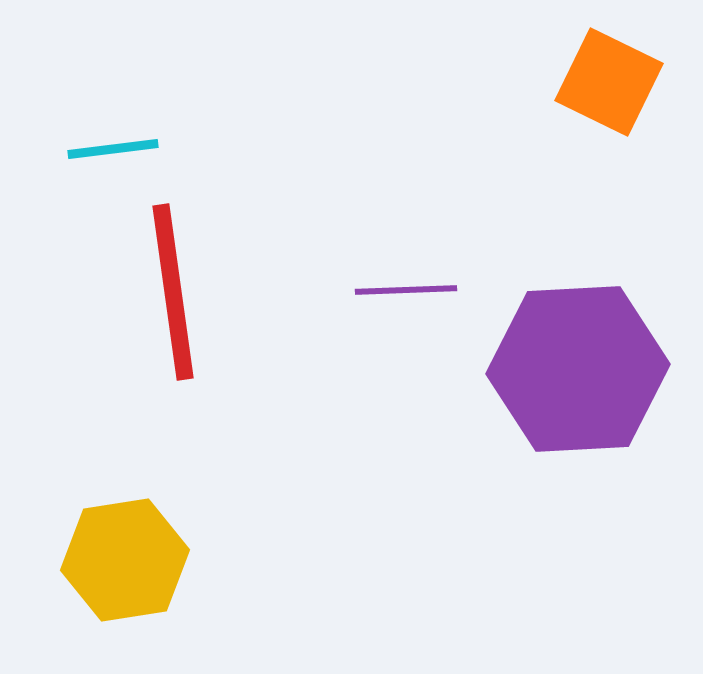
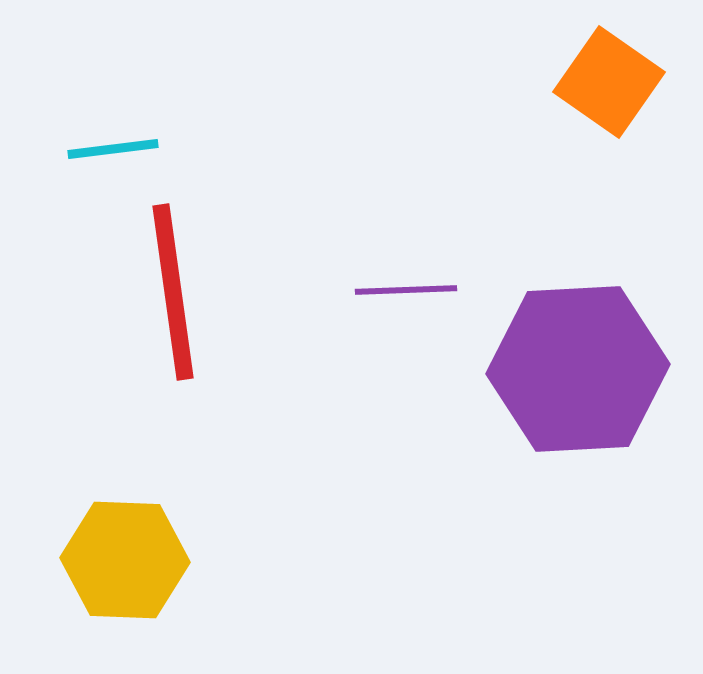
orange square: rotated 9 degrees clockwise
yellow hexagon: rotated 11 degrees clockwise
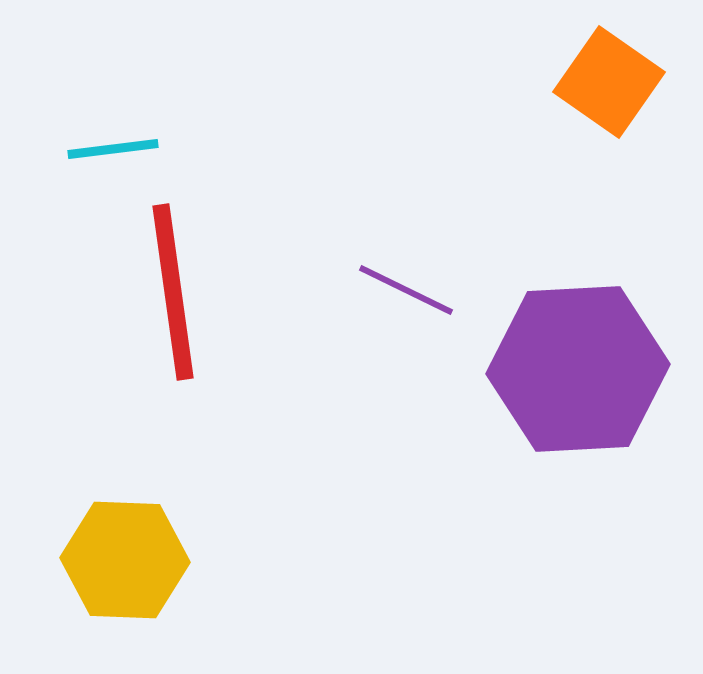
purple line: rotated 28 degrees clockwise
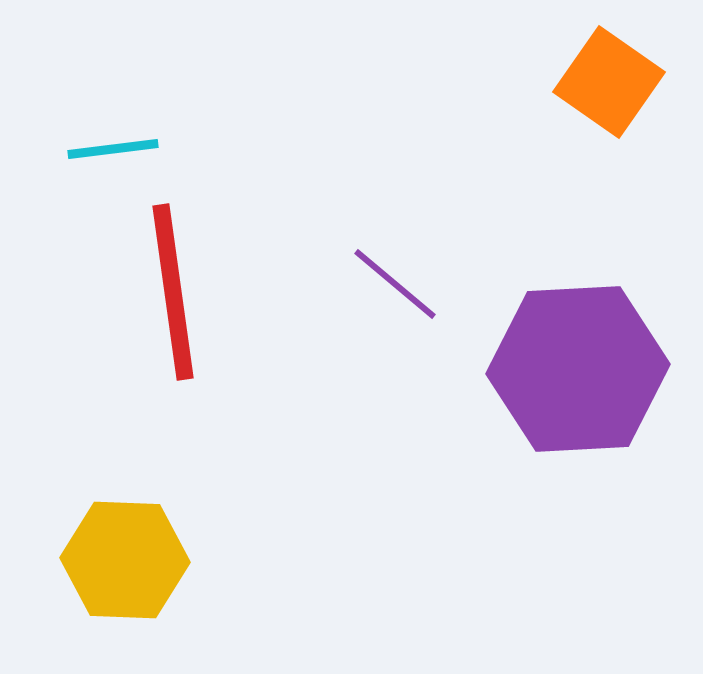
purple line: moved 11 px left, 6 px up; rotated 14 degrees clockwise
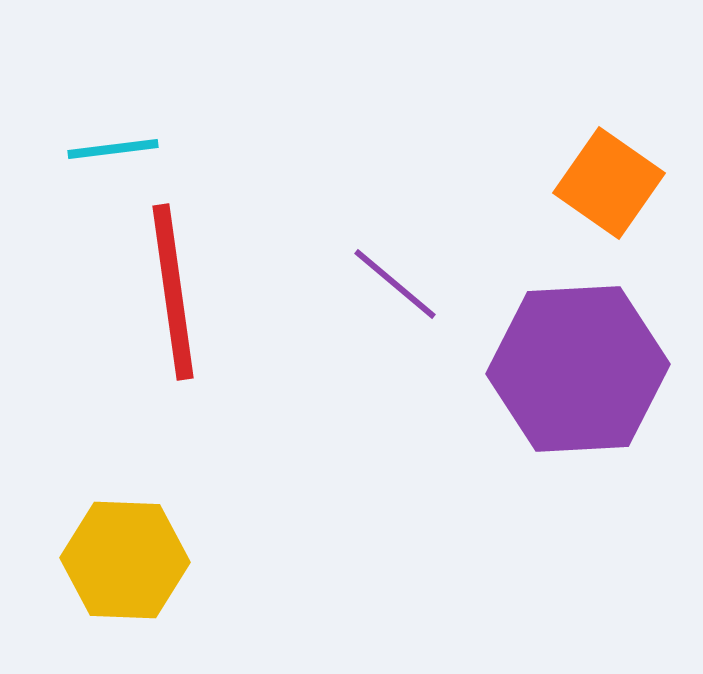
orange square: moved 101 px down
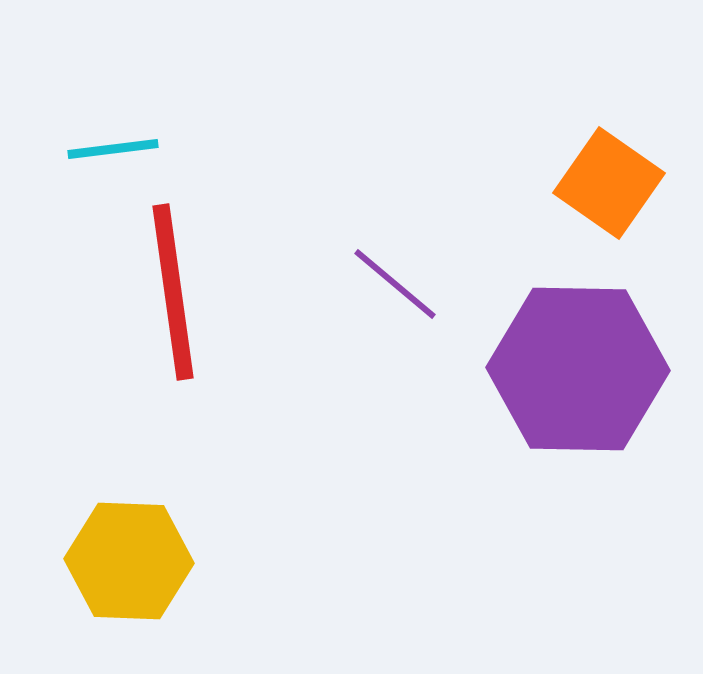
purple hexagon: rotated 4 degrees clockwise
yellow hexagon: moved 4 px right, 1 px down
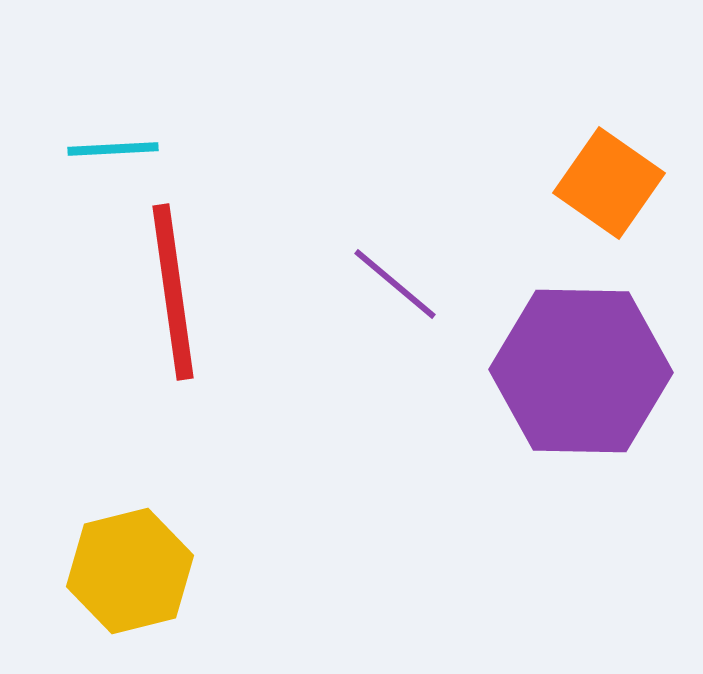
cyan line: rotated 4 degrees clockwise
purple hexagon: moved 3 px right, 2 px down
yellow hexagon: moved 1 px right, 10 px down; rotated 16 degrees counterclockwise
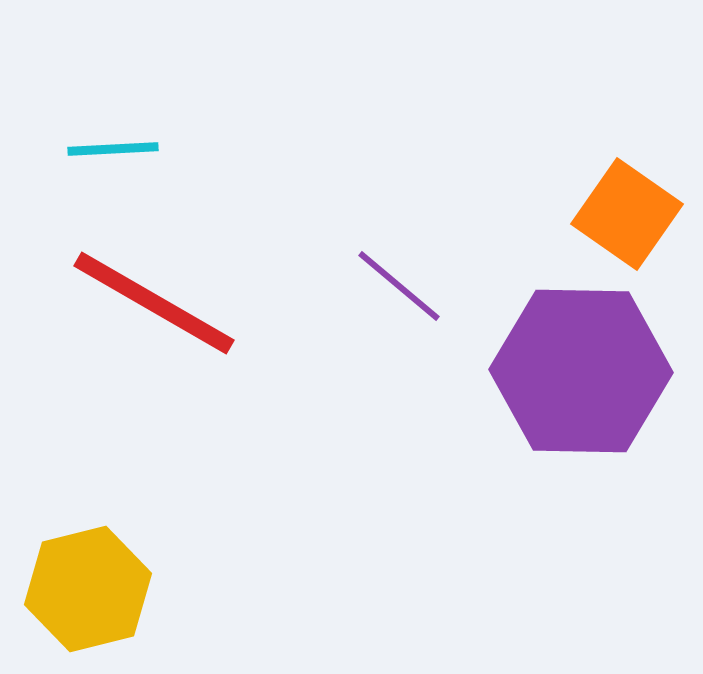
orange square: moved 18 px right, 31 px down
purple line: moved 4 px right, 2 px down
red line: moved 19 px left, 11 px down; rotated 52 degrees counterclockwise
yellow hexagon: moved 42 px left, 18 px down
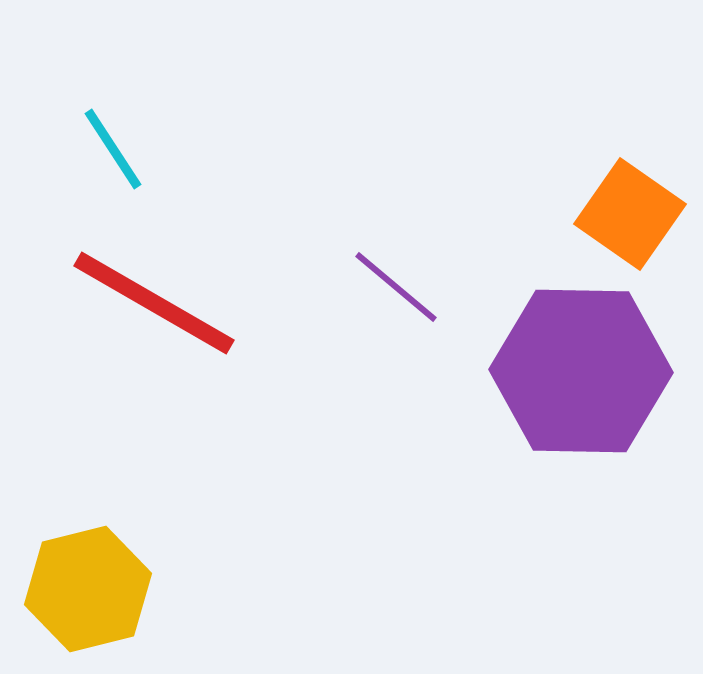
cyan line: rotated 60 degrees clockwise
orange square: moved 3 px right
purple line: moved 3 px left, 1 px down
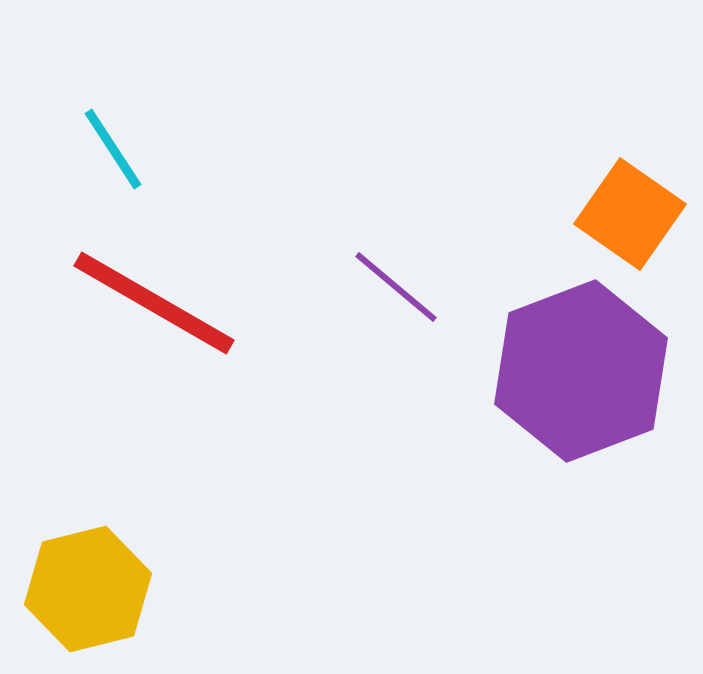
purple hexagon: rotated 22 degrees counterclockwise
